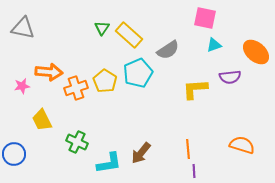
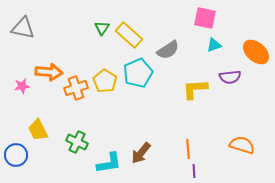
yellow trapezoid: moved 4 px left, 10 px down
blue circle: moved 2 px right, 1 px down
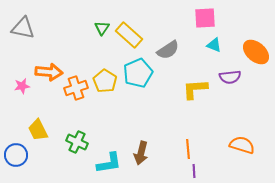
pink square: rotated 15 degrees counterclockwise
cyan triangle: rotated 42 degrees clockwise
brown arrow: rotated 25 degrees counterclockwise
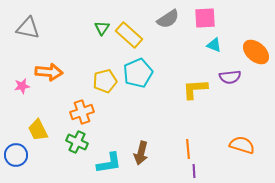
gray triangle: moved 5 px right
gray semicircle: moved 31 px up
yellow pentagon: rotated 25 degrees clockwise
orange cross: moved 6 px right, 24 px down
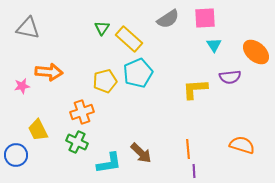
yellow rectangle: moved 4 px down
cyan triangle: rotated 35 degrees clockwise
brown arrow: rotated 60 degrees counterclockwise
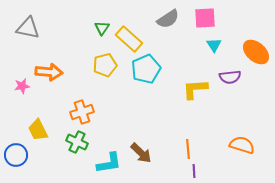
cyan pentagon: moved 8 px right, 4 px up
yellow pentagon: moved 16 px up
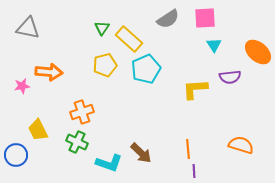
orange ellipse: moved 2 px right
orange semicircle: moved 1 px left
cyan L-shape: rotated 28 degrees clockwise
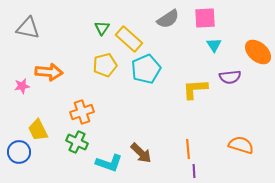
blue circle: moved 3 px right, 3 px up
